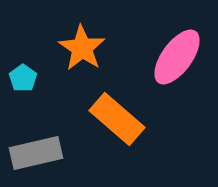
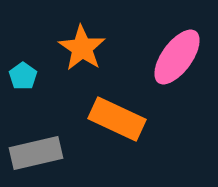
cyan pentagon: moved 2 px up
orange rectangle: rotated 16 degrees counterclockwise
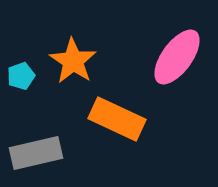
orange star: moved 9 px left, 13 px down
cyan pentagon: moved 2 px left; rotated 16 degrees clockwise
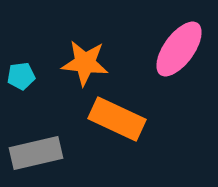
pink ellipse: moved 2 px right, 8 px up
orange star: moved 12 px right, 2 px down; rotated 27 degrees counterclockwise
cyan pentagon: rotated 12 degrees clockwise
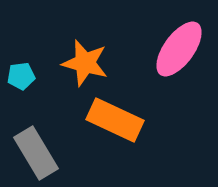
orange star: rotated 9 degrees clockwise
orange rectangle: moved 2 px left, 1 px down
gray rectangle: rotated 72 degrees clockwise
